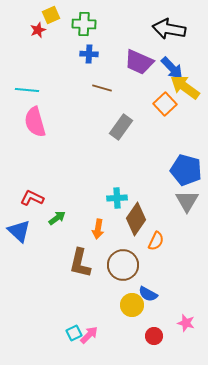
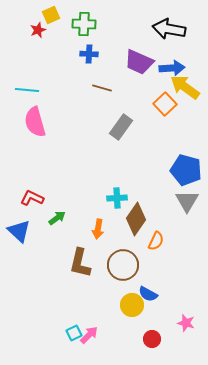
blue arrow: rotated 50 degrees counterclockwise
red circle: moved 2 px left, 3 px down
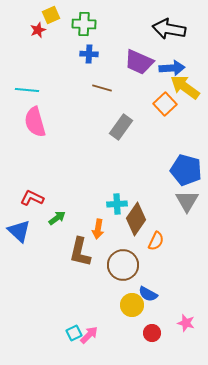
cyan cross: moved 6 px down
brown L-shape: moved 11 px up
red circle: moved 6 px up
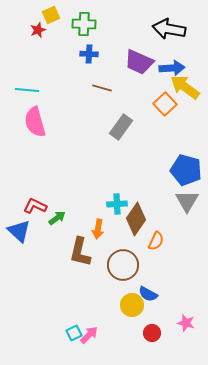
red L-shape: moved 3 px right, 8 px down
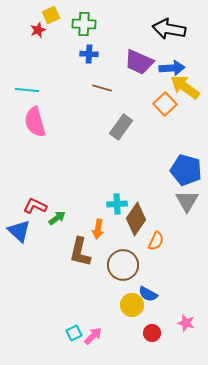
pink arrow: moved 4 px right, 1 px down
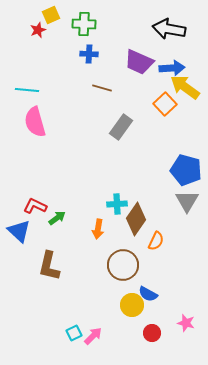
brown L-shape: moved 31 px left, 14 px down
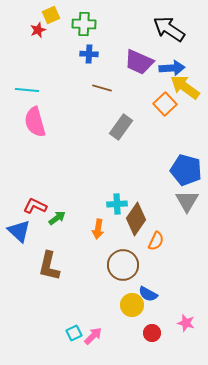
black arrow: rotated 24 degrees clockwise
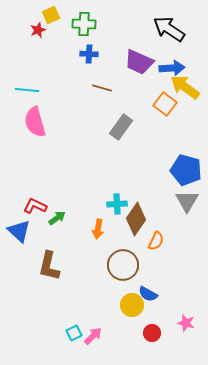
orange square: rotated 10 degrees counterclockwise
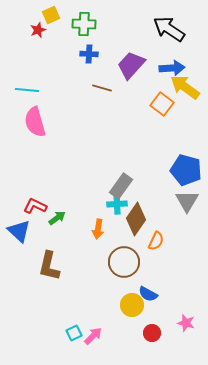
purple trapezoid: moved 8 px left, 3 px down; rotated 108 degrees clockwise
orange square: moved 3 px left
gray rectangle: moved 59 px down
brown circle: moved 1 px right, 3 px up
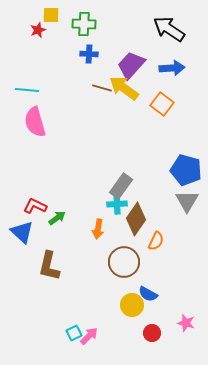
yellow square: rotated 24 degrees clockwise
yellow arrow: moved 61 px left, 1 px down
blue triangle: moved 3 px right, 1 px down
pink arrow: moved 4 px left
